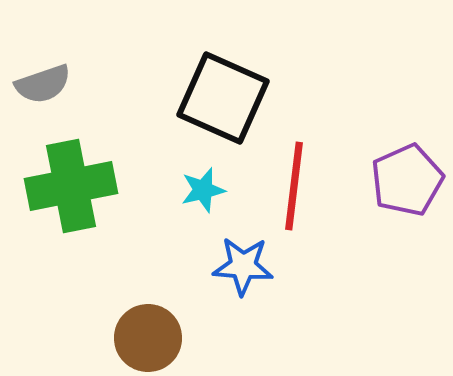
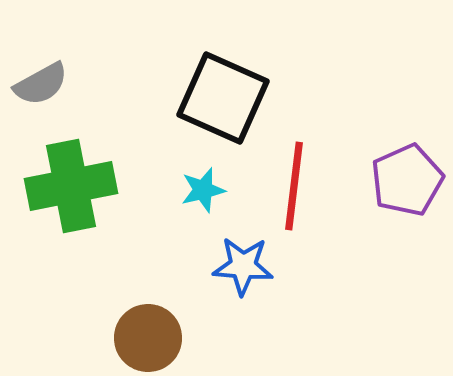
gray semicircle: moved 2 px left; rotated 10 degrees counterclockwise
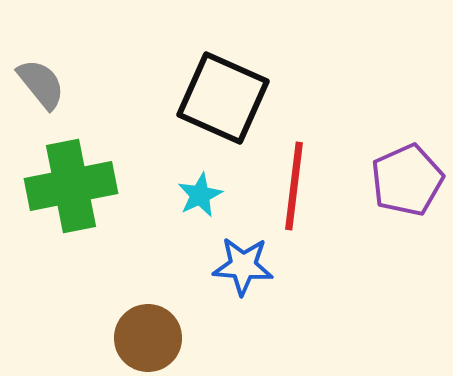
gray semicircle: rotated 100 degrees counterclockwise
cyan star: moved 3 px left, 5 px down; rotated 12 degrees counterclockwise
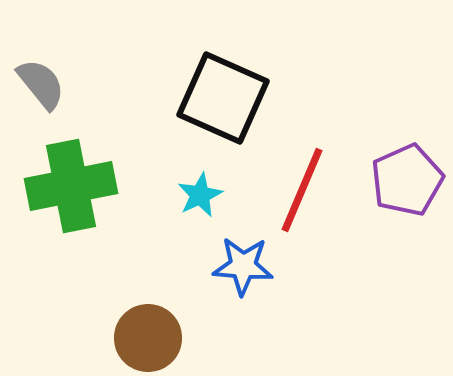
red line: moved 8 px right, 4 px down; rotated 16 degrees clockwise
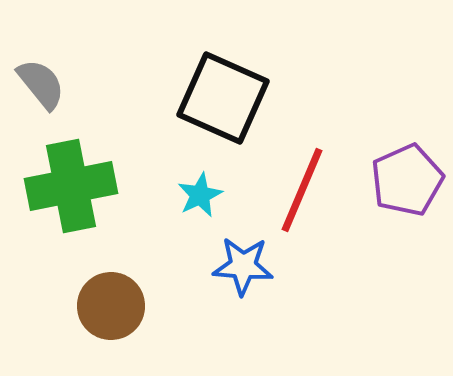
brown circle: moved 37 px left, 32 px up
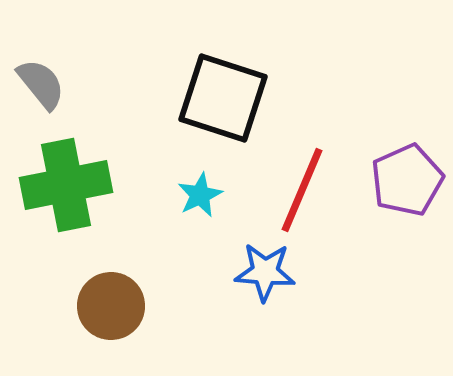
black square: rotated 6 degrees counterclockwise
green cross: moved 5 px left, 1 px up
blue star: moved 22 px right, 6 px down
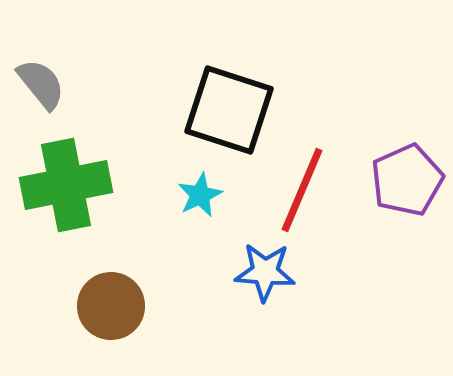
black square: moved 6 px right, 12 px down
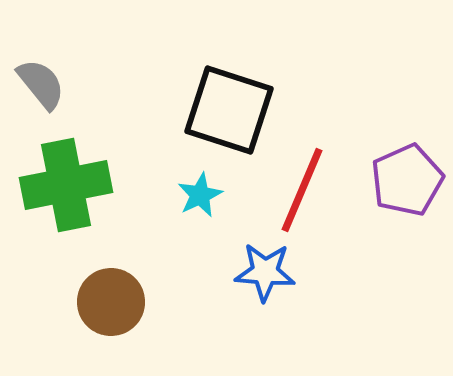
brown circle: moved 4 px up
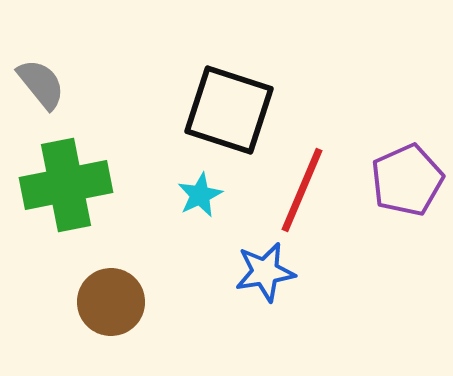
blue star: rotated 14 degrees counterclockwise
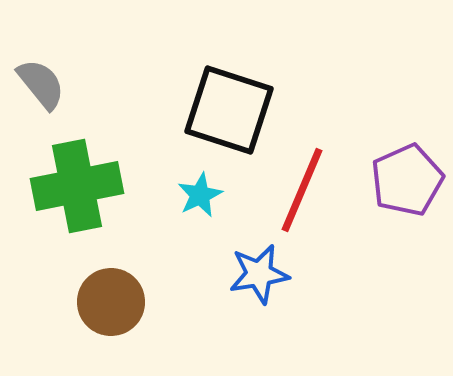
green cross: moved 11 px right, 1 px down
blue star: moved 6 px left, 2 px down
